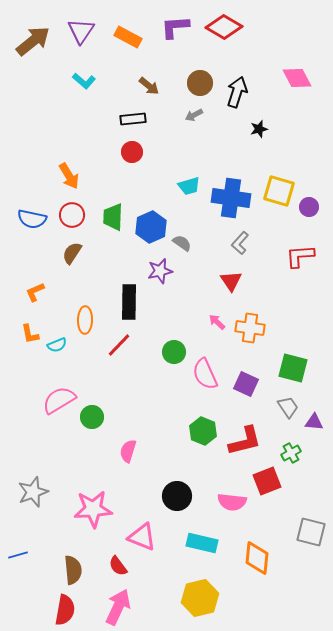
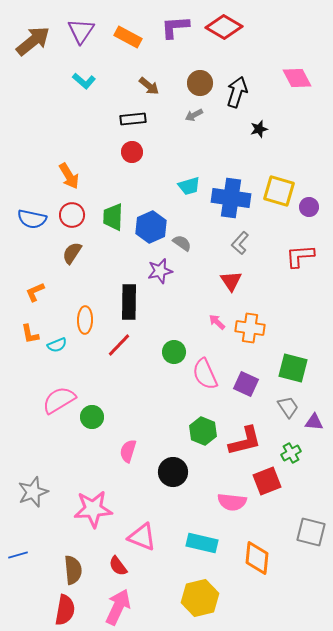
black circle at (177, 496): moved 4 px left, 24 px up
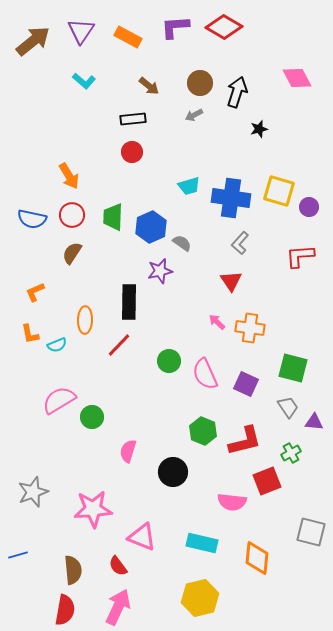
green circle at (174, 352): moved 5 px left, 9 px down
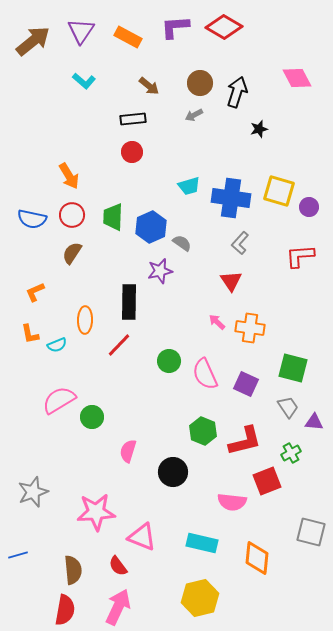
pink star at (93, 509): moved 3 px right, 3 px down
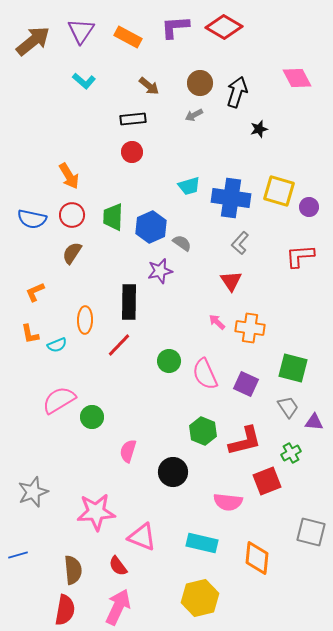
pink semicircle at (232, 502): moved 4 px left
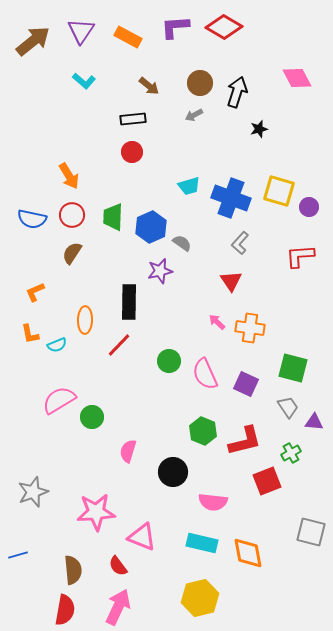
blue cross at (231, 198): rotated 12 degrees clockwise
pink semicircle at (228, 502): moved 15 px left
orange diamond at (257, 558): moved 9 px left, 5 px up; rotated 16 degrees counterclockwise
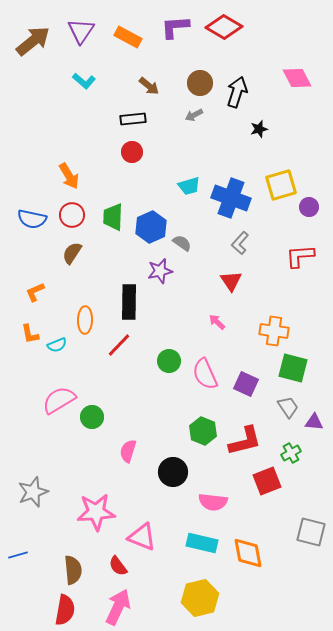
yellow square at (279, 191): moved 2 px right, 6 px up; rotated 32 degrees counterclockwise
orange cross at (250, 328): moved 24 px right, 3 px down
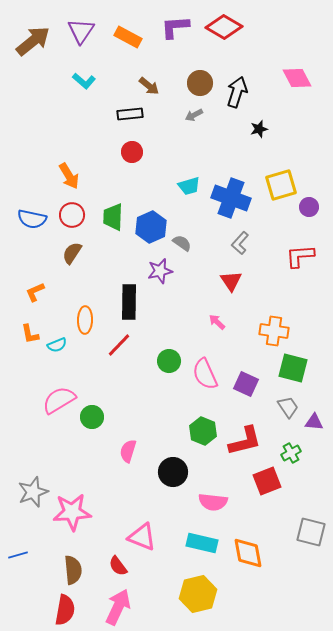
black rectangle at (133, 119): moved 3 px left, 5 px up
pink star at (96, 512): moved 24 px left
yellow hexagon at (200, 598): moved 2 px left, 4 px up
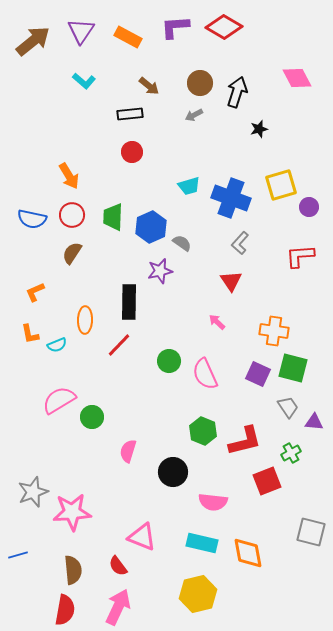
purple square at (246, 384): moved 12 px right, 10 px up
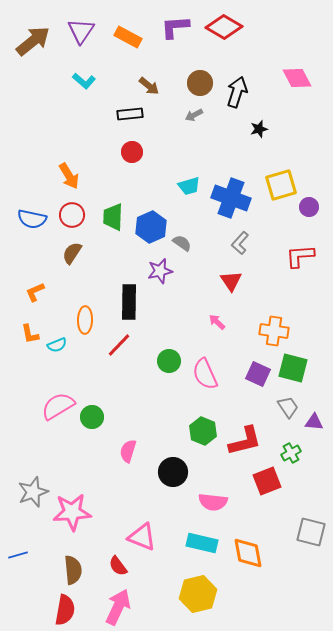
pink semicircle at (59, 400): moved 1 px left, 6 px down
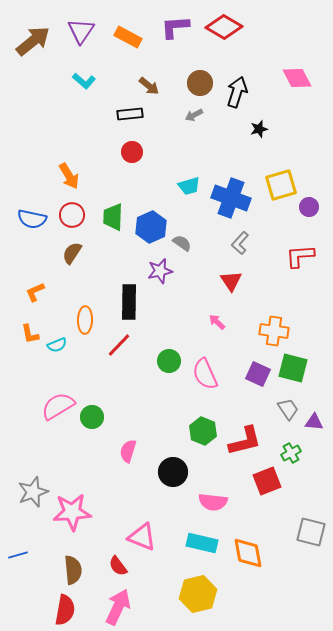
gray trapezoid at (288, 407): moved 2 px down
